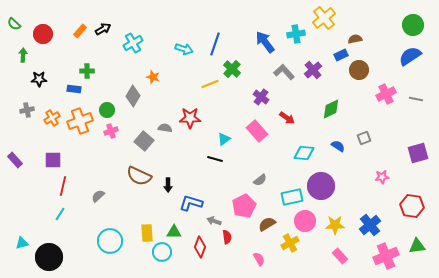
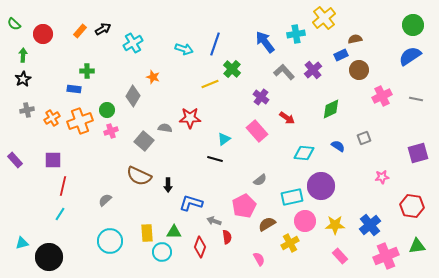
black star at (39, 79): moved 16 px left; rotated 28 degrees counterclockwise
pink cross at (386, 94): moved 4 px left, 2 px down
gray semicircle at (98, 196): moved 7 px right, 4 px down
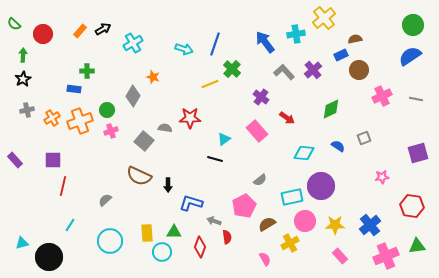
cyan line at (60, 214): moved 10 px right, 11 px down
pink semicircle at (259, 259): moved 6 px right
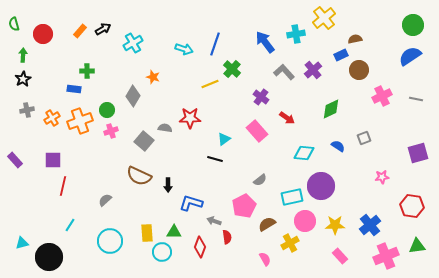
green semicircle at (14, 24): rotated 32 degrees clockwise
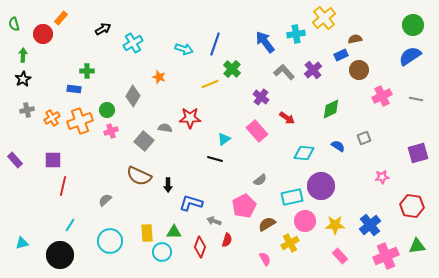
orange rectangle at (80, 31): moved 19 px left, 13 px up
orange star at (153, 77): moved 6 px right
red semicircle at (227, 237): moved 3 px down; rotated 24 degrees clockwise
black circle at (49, 257): moved 11 px right, 2 px up
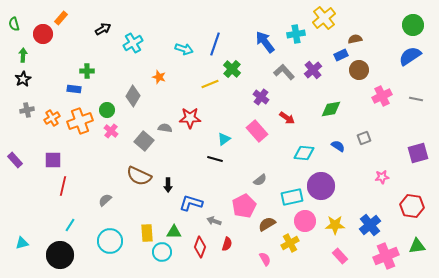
green diamond at (331, 109): rotated 15 degrees clockwise
pink cross at (111, 131): rotated 32 degrees counterclockwise
red semicircle at (227, 240): moved 4 px down
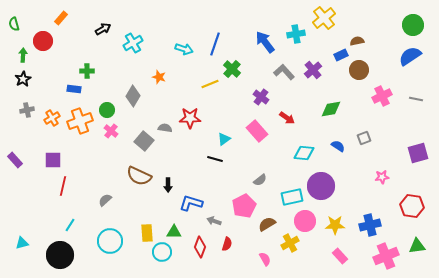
red circle at (43, 34): moved 7 px down
brown semicircle at (355, 39): moved 2 px right, 2 px down
blue cross at (370, 225): rotated 25 degrees clockwise
